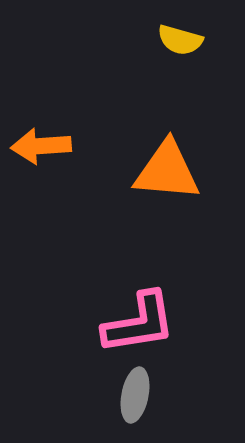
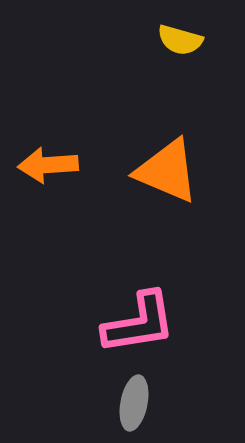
orange arrow: moved 7 px right, 19 px down
orange triangle: rotated 18 degrees clockwise
gray ellipse: moved 1 px left, 8 px down
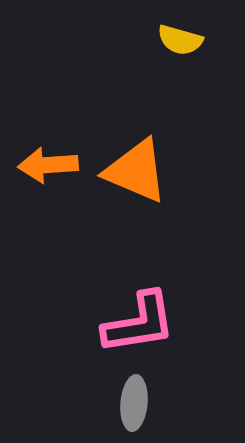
orange triangle: moved 31 px left
gray ellipse: rotated 6 degrees counterclockwise
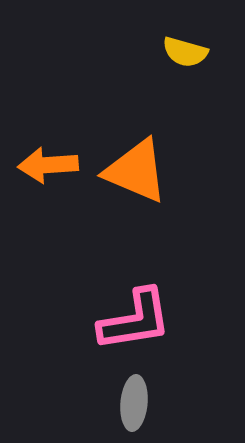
yellow semicircle: moved 5 px right, 12 px down
pink L-shape: moved 4 px left, 3 px up
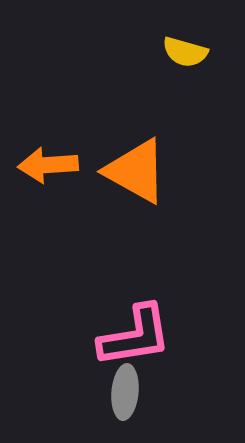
orange triangle: rotated 6 degrees clockwise
pink L-shape: moved 16 px down
gray ellipse: moved 9 px left, 11 px up
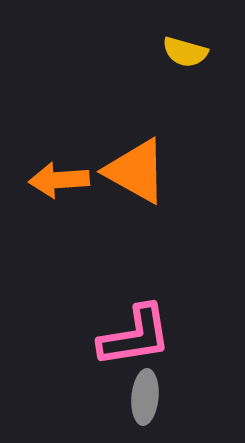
orange arrow: moved 11 px right, 15 px down
gray ellipse: moved 20 px right, 5 px down
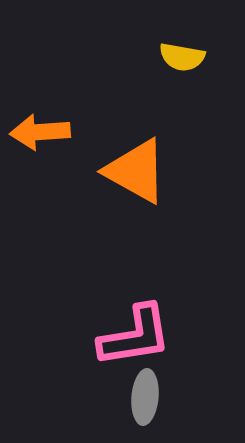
yellow semicircle: moved 3 px left, 5 px down; rotated 6 degrees counterclockwise
orange arrow: moved 19 px left, 48 px up
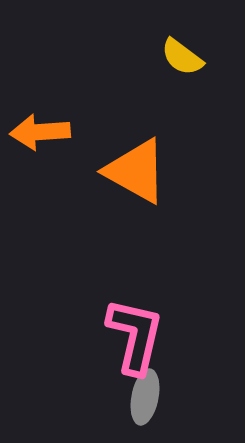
yellow semicircle: rotated 27 degrees clockwise
pink L-shape: rotated 68 degrees counterclockwise
gray ellipse: rotated 6 degrees clockwise
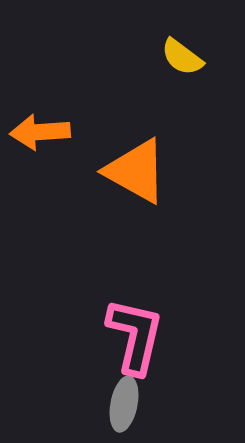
gray ellipse: moved 21 px left, 7 px down
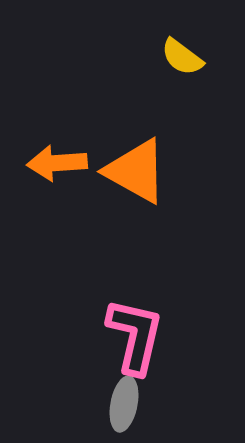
orange arrow: moved 17 px right, 31 px down
